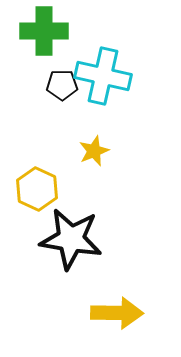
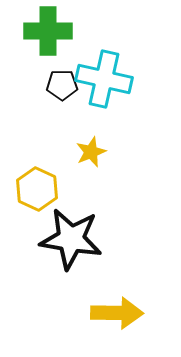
green cross: moved 4 px right
cyan cross: moved 1 px right, 3 px down
yellow star: moved 3 px left, 1 px down
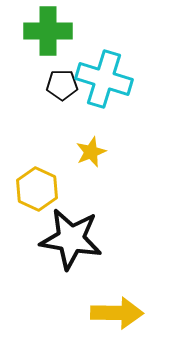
cyan cross: rotated 4 degrees clockwise
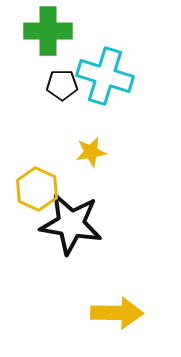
cyan cross: moved 1 px right, 3 px up
yellow star: rotated 12 degrees clockwise
black star: moved 15 px up
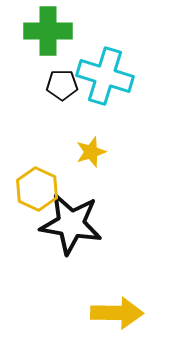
yellow star: rotated 8 degrees counterclockwise
